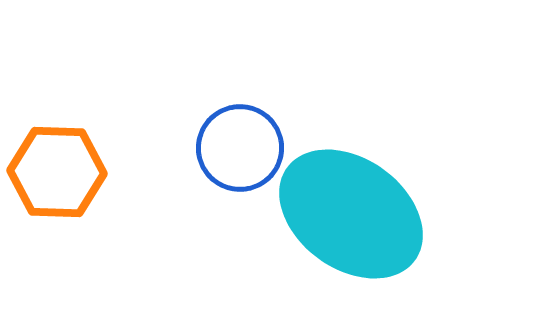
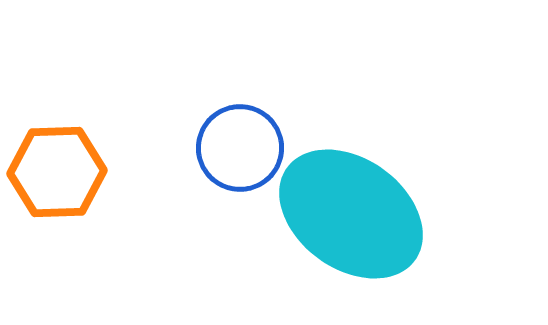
orange hexagon: rotated 4 degrees counterclockwise
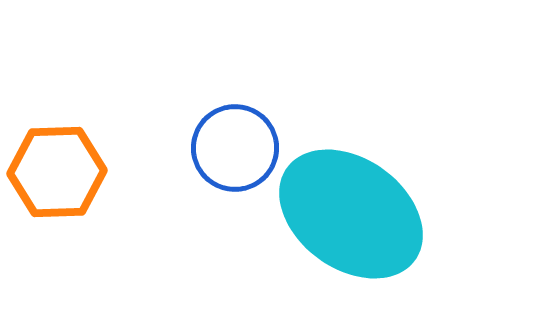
blue circle: moved 5 px left
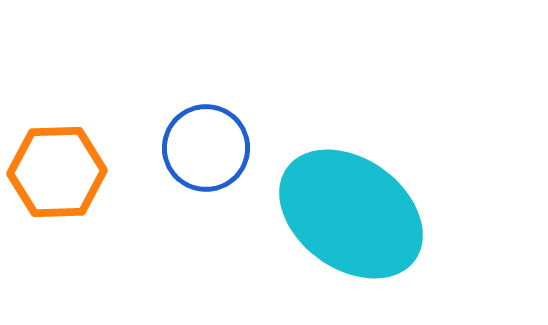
blue circle: moved 29 px left
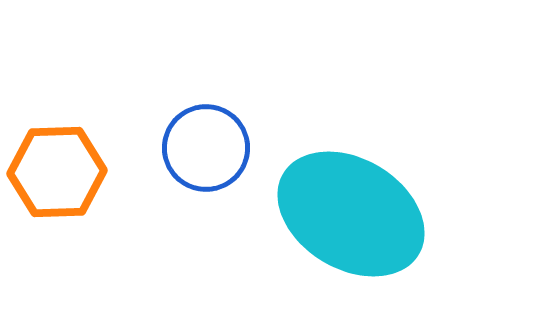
cyan ellipse: rotated 5 degrees counterclockwise
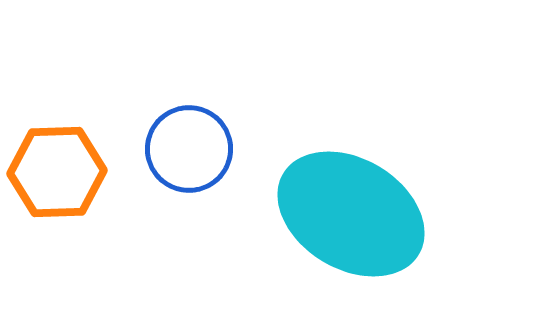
blue circle: moved 17 px left, 1 px down
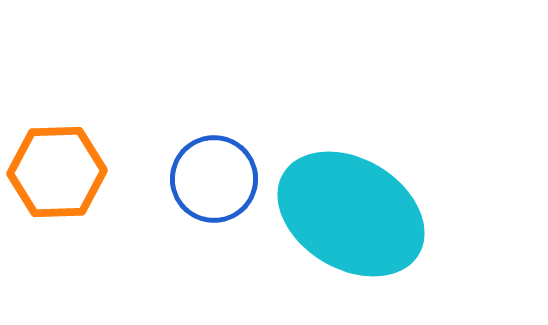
blue circle: moved 25 px right, 30 px down
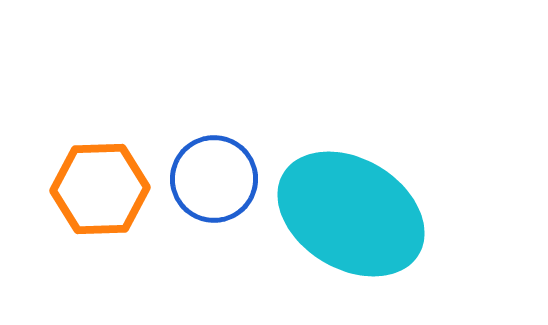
orange hexagon: moved 43 px right, 17 px down
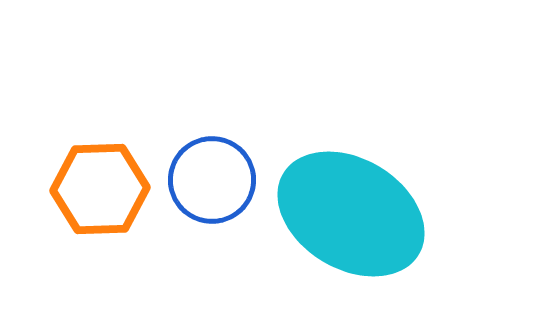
blue circle: moved 2 px left, 1 px down
